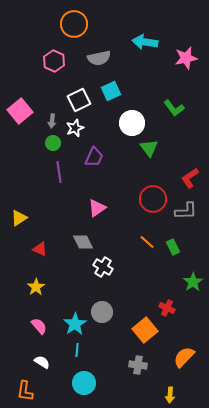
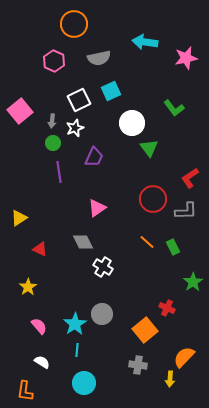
yellow star: moved 8 px left
gray circle: moved 2 px down
yellow arrow: moved 16 px up
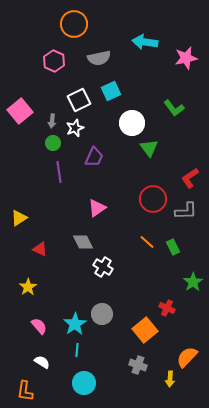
orange semicircle: moved 3 px right
gray cross: rotated 12 degrees clockwise
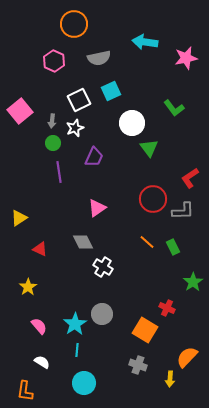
gray L-shape: moved 3 px left
orange square: rotated 20 degrees counterclockwise
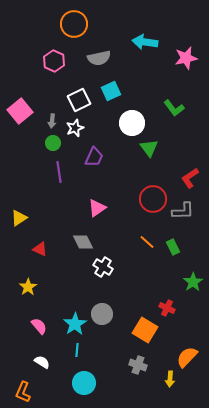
orange L-shape: moved 2 px left, 1 px down; rotated 15 degrees clockwise
